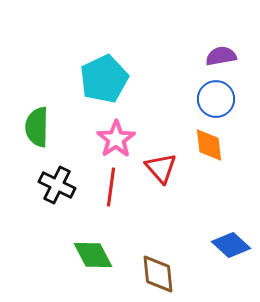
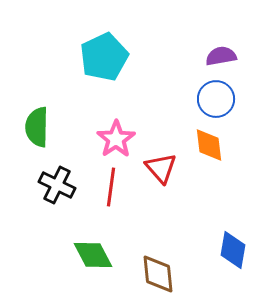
cyan pentagon: moved 22 px up
blue diamond: moved 2 px right, 5 px down; rotated 57 degrees clockwise
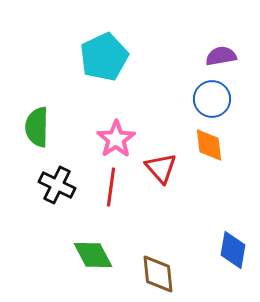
blue circle: moved 4 px left
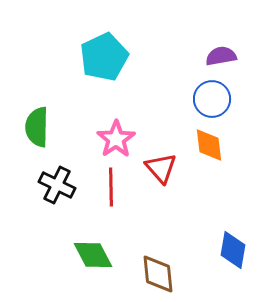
red line: rotated 9 degrees counterclockwise
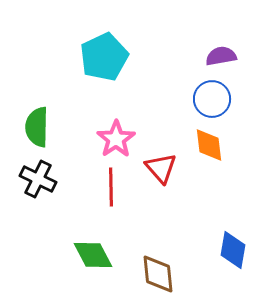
black cross: moved 19 px left, 6 px up
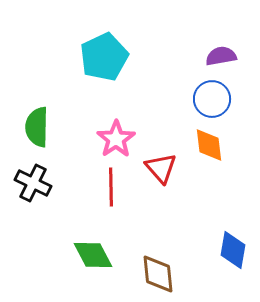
black cross: moved 5 px left, 4 px down
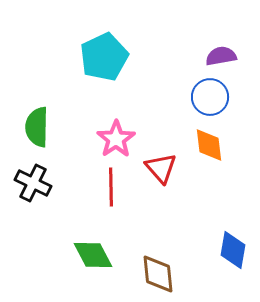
blue circle: moved 2 px left, 2 px up
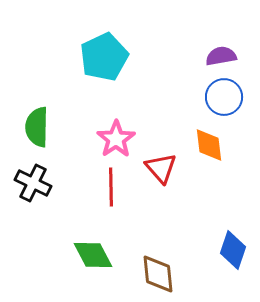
blue circle: moved 14 px right
blue diamond: rotated 9 degrees clockwise
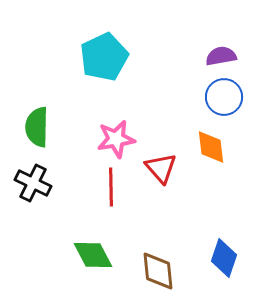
pink star: rotated 24 degrees clockwise
orange diamond: moved 2 px right, 2 px down
blue diamond: moved 9 px left, 8 px down
brown diamond: moved 3 px up
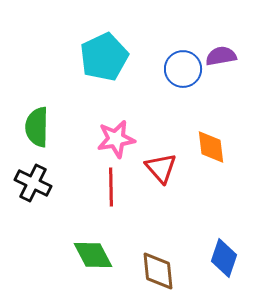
blue circle: moved 41 px left, 28 px up
